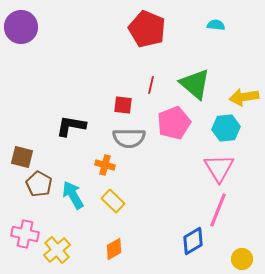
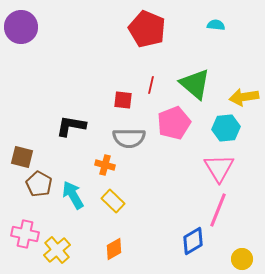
red square: moved 5 px up
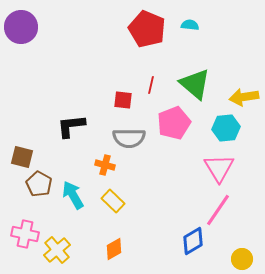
cyan semicircle: moved 26 px left
black L-shape: rotated 16 degrees counterclockwise
pink line: rotated 12 degrees clockwise
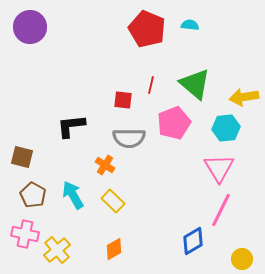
purple circle: moved 9 px right
orange cross: rotated 18 degrees clockwise
brown pentagon: moved 6 px left, 11 px down
pink line: moved 3 px right; rotated 8 degrees counterclockwise
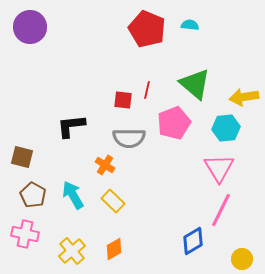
red line: moved 4 px left, 5 px down
yellow cross: moved 15 px right, 1 px down
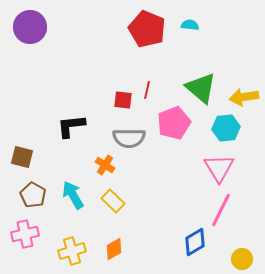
green triangle: moved 6 px right, 4 px down
pink cross: rotated 24 degrees counterclockwise
blue diamond: moved 2 px right, 1 px down
yellow cross: rotated 24 degrees clockwise
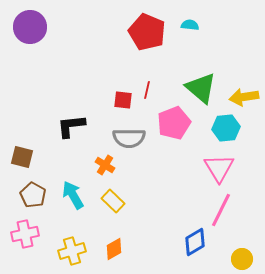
red pentagon: moved 3 px down
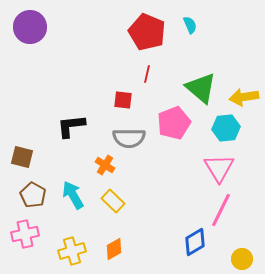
cyan semicircle: rotated 60 degrees clockwise
red line: moved 16 px up
